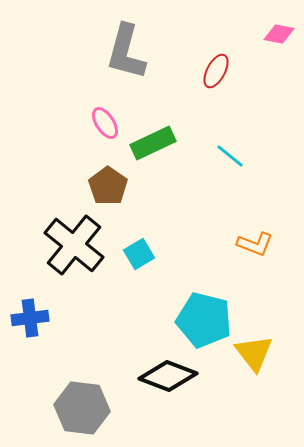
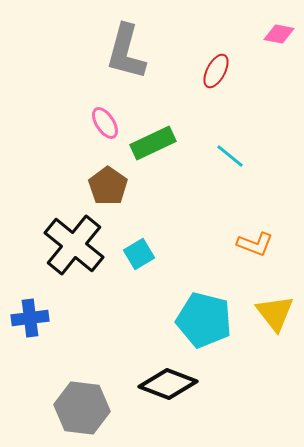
yellow triangle: moved 21 px right, 40 px up
black diamond: moved 8 px down
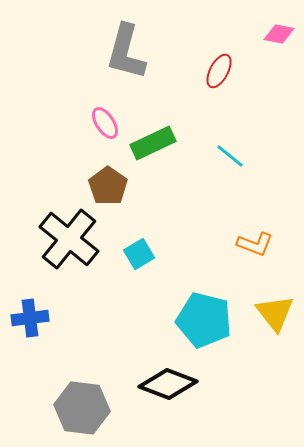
red ellipse: moved 3 px right
black cross: moved 5 px left, 6 px up
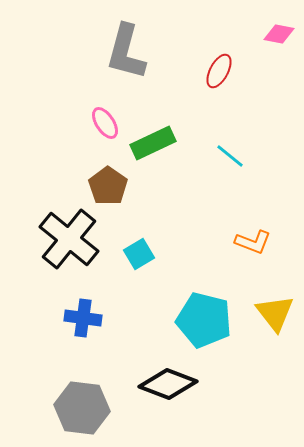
orange L-shape: moved 2 px left, 2 px up
blue cross: moved 53 px right; rotated 15 degrees clockwise
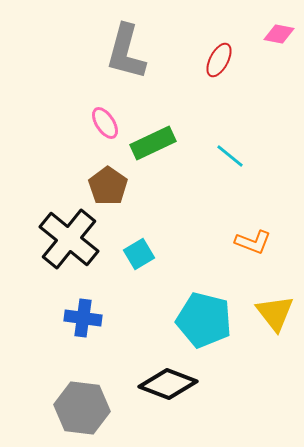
red ellipse: moved 11 px up
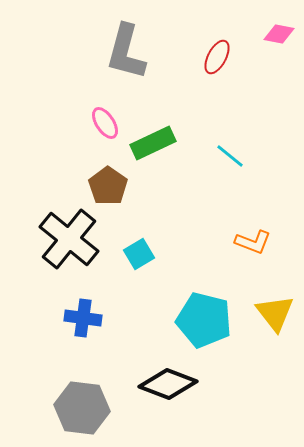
red ellipse: moved 2 px left, 3 px up
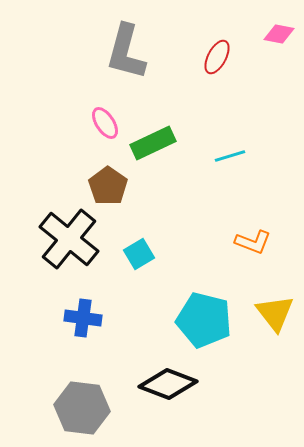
cyan line: rotated 56 degrees counterclockwise
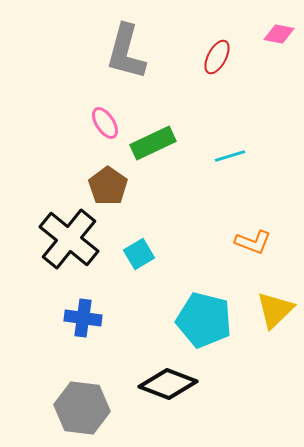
yellow triangle: moved 3 px up; rotated 24 degrees clockwise
